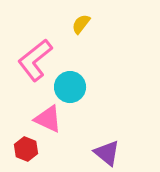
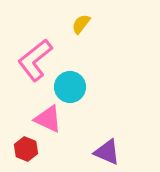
purple triangle: moved 1 px up; rotated 16 degrees counterclockwise
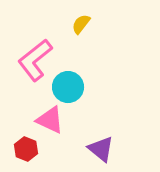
cyan circle: moved 2 px left
pink triangle: moved 2 px right, 1 px down
purple triangle: moved 6 px left, 3 px up; rotated 16 degrees clockwise
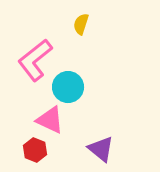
yellow semicircle: rotated 20 degrees counterclockwise
red hexagon: moved 9 px right, 1 px down
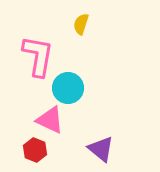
pink L-shape: moved 3 px right, 4 px up; rotated 138 degrees clockwise
cyan circle: moved 1 px down
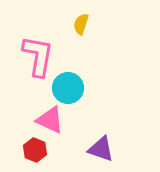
purple triangle: rotated 20 degrees counterclockwise
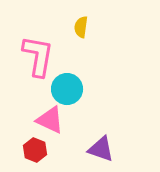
yellow semicircle: moved 3 px down; rotated 10 degrees counterclockwise
cyan circle: moved 1 px left, 1 px down
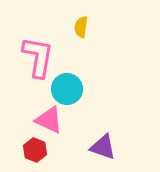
pink L-shape: moved 1 px down
pink triangle: moved 1 px left
purple triangle: moved 2 px right, 2 px up
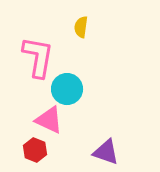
purple triangle: moved 3 px right, 5 px down
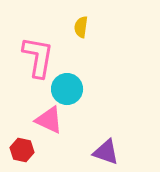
red hexagon: moved 13 px left; rotated 10 degrees counterclockwise
